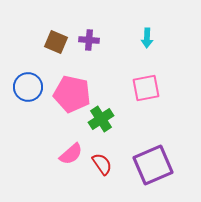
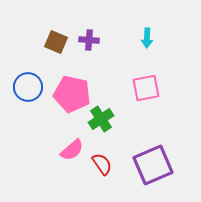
pink semicircle: moved 1 px right, 4 px up
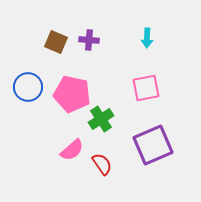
purple square: moved 20 px up
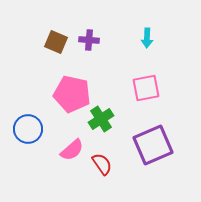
blue circle: moved 42 px down
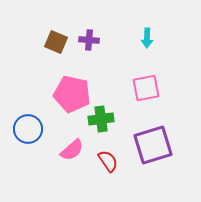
green cross: rotated 25 degrees clockwise
purple square: rotated 6 degrees clockwise
red semicircle: moved 6 px right, 3 px up
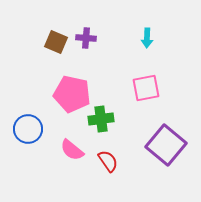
purple cross: moved 3 px left, 2 px up
purple square: moved 13 px right; rotated 33 degrees counterclockwise
pink semicircle: rotated 80 degrees clockwise
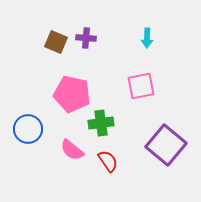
pink square: moved 5 px left, 2 px up
green cross: moved 4 px down
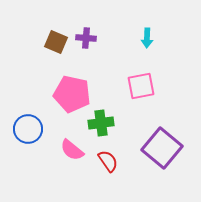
purple square: moved 4 px left, 3 px down
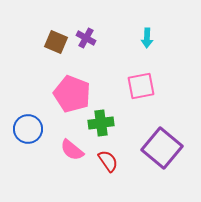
purple cross: rotated 24 degrees clockwise
pink pentagon: rotated 9 degrees clockwise
